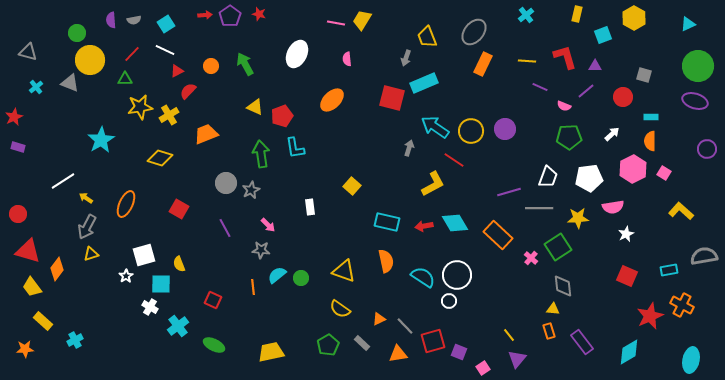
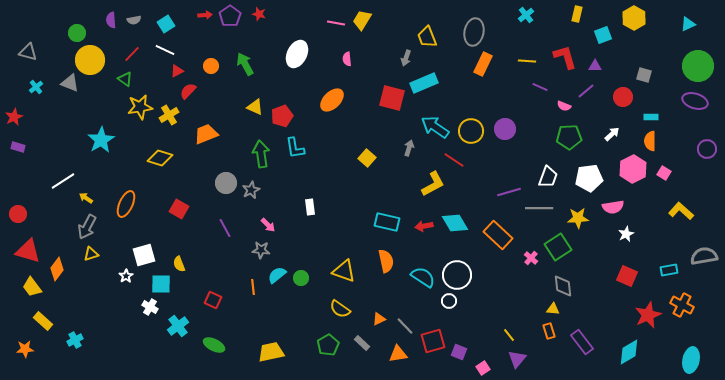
gray ellipse at (474, 32): rotated 28 degrees counterclockwise
green triangle at (125, 79): rotated 35 degrees clockwise
yellow square at (352, 186): moved 15 px right, 28 px up
red star at (650, 316): moved 2 px left, 1 px up
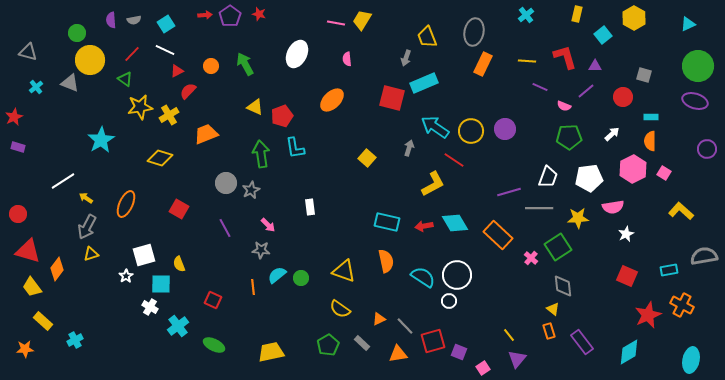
cyan square at (603, 35): rotated 18 degrees counterclockwise
yellow triangle at (553, 309): rotated 32 degrees clockwise
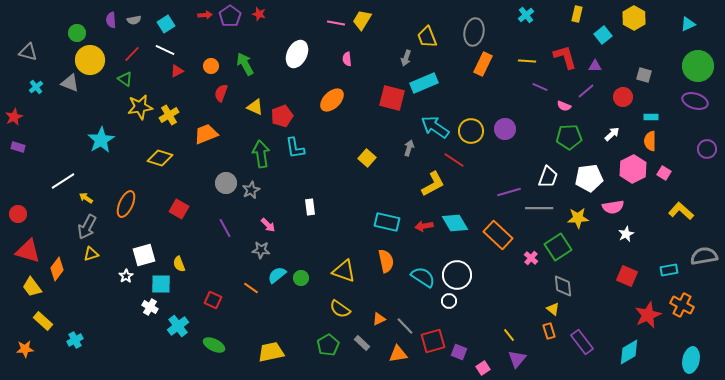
red semicircle at (188, 91): moved 33 px right, 2 px down; rotated 24 degrees counterclockwise
orange line at (253, 287): moved 2 px left, 1 px down; rotated 49 degrees counterclockwise
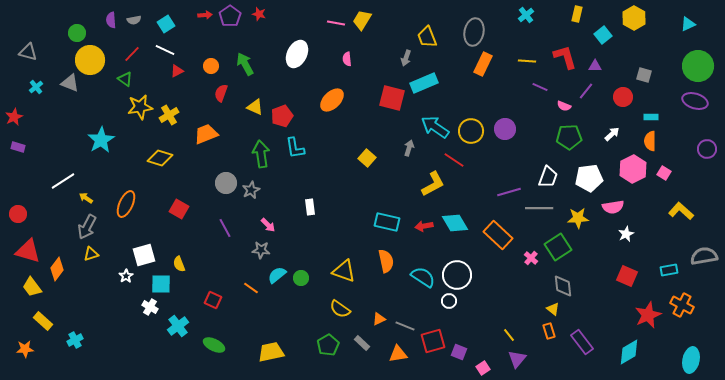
purple line at (586, 91): rotated 12 degrees counterclockwise
gray line at (405, 326): rotated 24 degrees counterclockwise
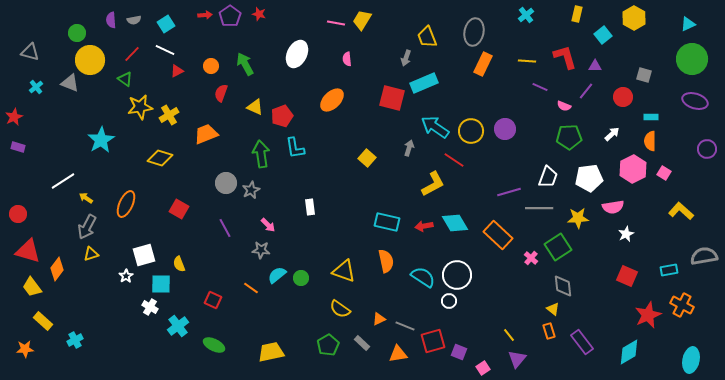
gray triangle at (28, 52): moved 2 px right
green circle at (698, 66): moved 6 px left, 7 px up
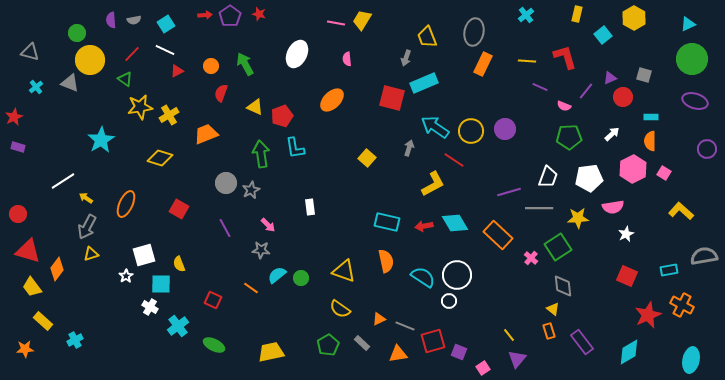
purple triangle at (595, 66): moved 15 px right, 12 px down; rotated 24 degrees counterclockwise
